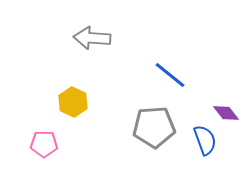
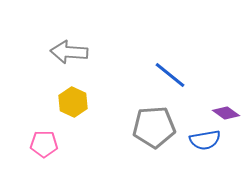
gray arrow: moved 23 px left, 14 px down
purple diamond: rotated 16 degrees counterclockwise
blue semicircle: rotated 100 degrees clockwise
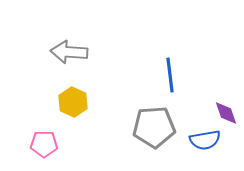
blue line: rotated 44 degrees clockwise
purple diamond: rotated 36 degrees clockwise
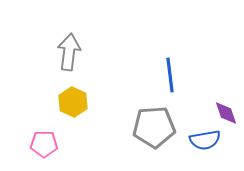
gray arrow: rotated 93 degrees clockwise
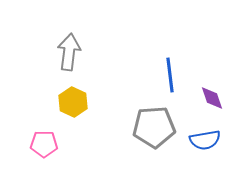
purple diamond: moved 14 px left, 15 px up
